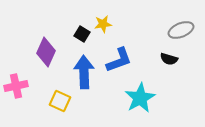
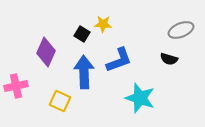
yellow star: rotated 12 degrees clockwise
cyan star: rotated 24 degrees counterclockwise
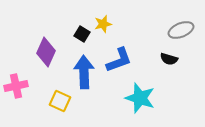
yellow star: rotated 18 degrees counterclockwise
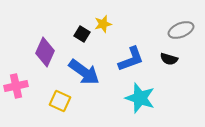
purple diamond: moved 1 px left
blue L-shape: moved 12 px right, 1 px up
blue arrow: rotated 128 degrees clockwise
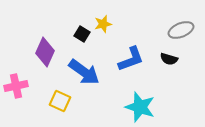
cyan star: moved 9 px down
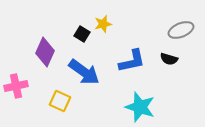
blue L-shape: moved 1 px right, 2 px down; rotated 8 degrees clockwise
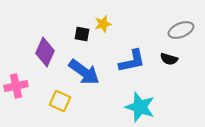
black square: rotated 21 degrees counterclockwise
